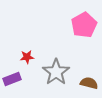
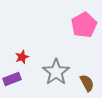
red star: moved 5 px left; rotated 16 degrees counterclockwise
brown semicircle: moved 2 px left; rotated 48 degrees clockwise
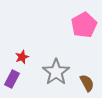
purple rectangle: rotated 42 degrees counterclockwise
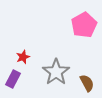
red star: moved 1 px right
purple rectangle: moved 1 px right
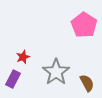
pink pentagon: rotated 10 degrees counterclockwise
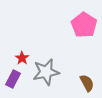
red star: moved 1 px left, 1 px down; rotated 16 degrees counterclockwise
gray star: moved 10 px left; rotated 24 degrees clockwise
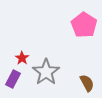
gray star: rotated 24 degrees counterclockwise
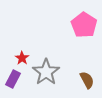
brown semicircle: moved 3 px up
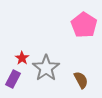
gray star: moved 4 px up
brown semicircle: moved 6 px left
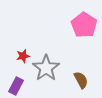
red star: moved 1 px right, 2 px up; rotated 24 degrees clockwise
purple rectangle: moved 3 px right, 7 px down
